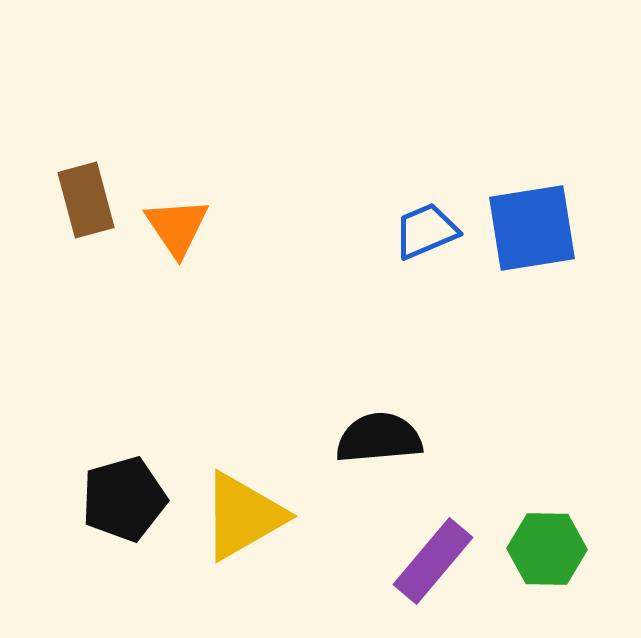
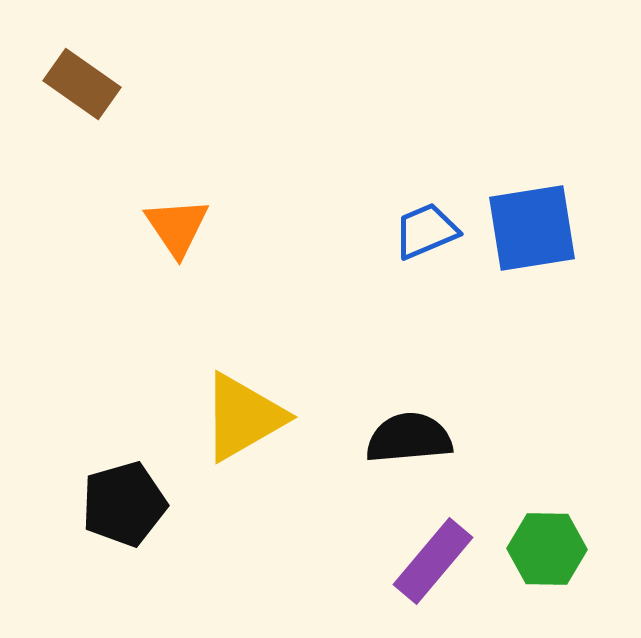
brown rectangle: moved 4 px left, 116 px up; rotated 40 degrees counterclockwise
black semicircle: moved 30 px right
black pentagon: moved 5 px down
yellow triangle: moved 99 px up
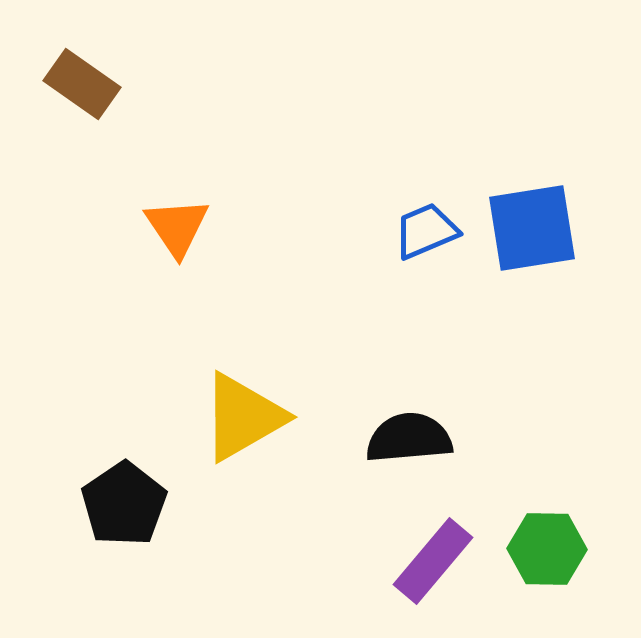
black pentagon: rotated 18 degrees counterclockwise
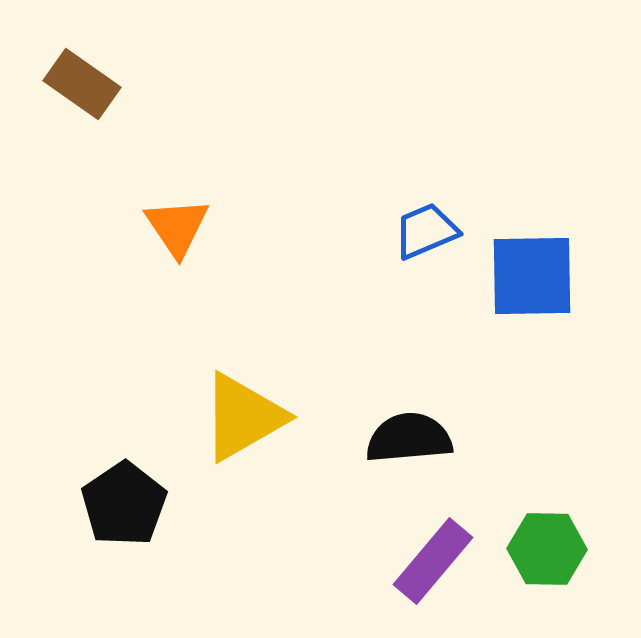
blue square: moved 48 px down; rotated 8 degrees clockwise
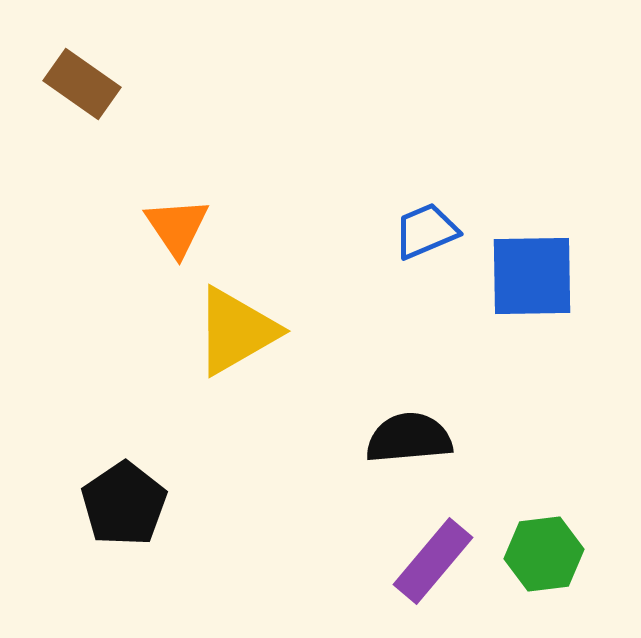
yellow triangle: moved 7 px left, 86 px up
green hexagon: moved 3 px left, 5 px down; rotated 8 degrees counterclockwise
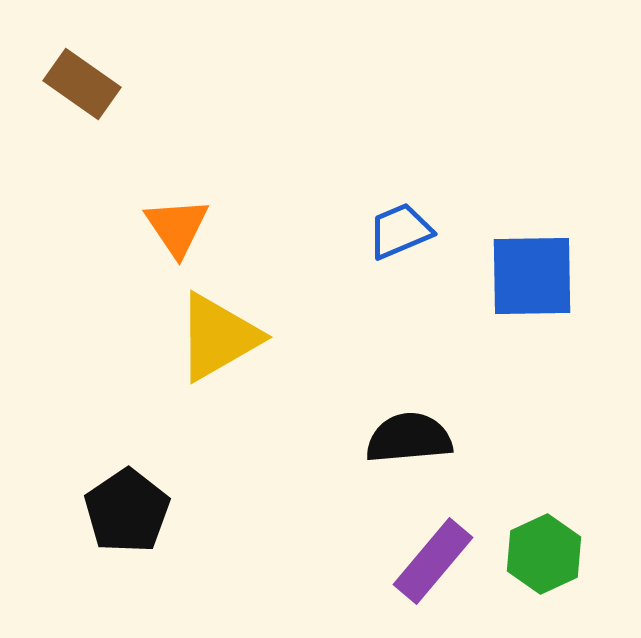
blue trapezoid: moved 26 px left
yellow triangle: moved 18 px left, 6 px down
black pentagon: moved 3 px right, 7 px down
green hexagon: rotated 18 degrees counterclockwise
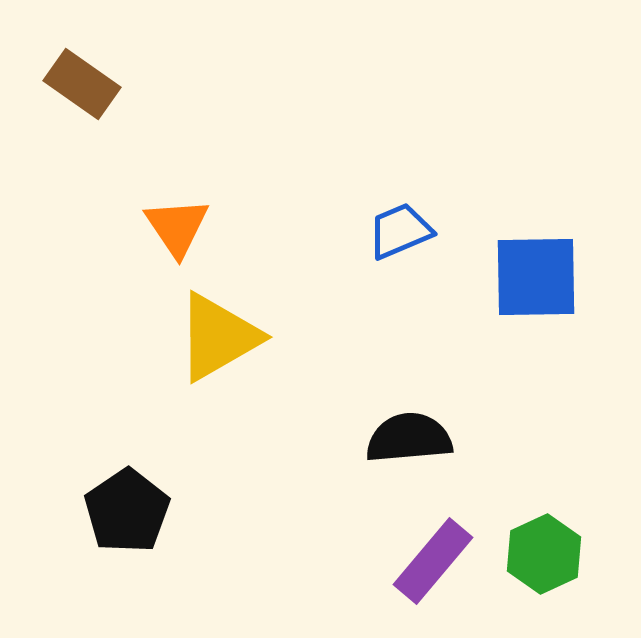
blue square: moved 4 px right, 1 px down
